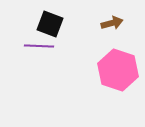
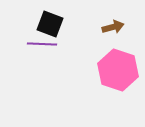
brown arrow: moved 1 px right, 4 px down
purple line: moved 3 px right, 2 px up
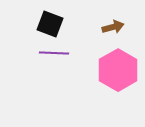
purple line: moved 12 px right, 9 px down
pink hexagon: rotated 12 degrees clockwise
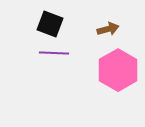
brown arrow: moved 5 px left, 2 px down
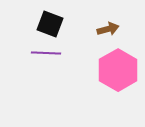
purple line: moved 8 px left
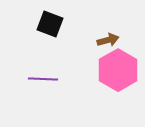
brown arrow: moved 11 px down
purple line: moved 3 px left, 26 px down
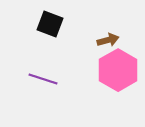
purple line: rotated 16 degrees clockwise
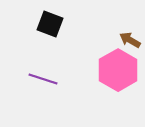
brown arrow: moved 22 px right; rotated 135 degrees counterclockwise
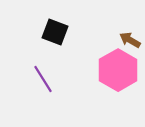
black square: moved 5 px right, 8 px down
purple line: rotated 40 degrees clockwise
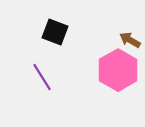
purple line: moved 1 px left, 2 px up
